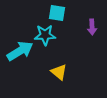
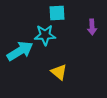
cyan square: rotated 12 degrees counterclockwise
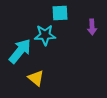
cyan square: moved 3 px right
cyan arrow: rotated 20 degrees counterclockwise
yellow triangle: moved 23 px left, 6 px down
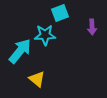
cyan square: rotated 18 degrees counterclockwise
yellow triangle: moved 1 px right, 1 px down
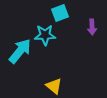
yellow triangle: moved 17 px right, 7 px down
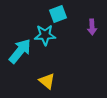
cyan square: moved 2 px left, 1 px down
yellow triangle: moved 7 px left, 5 px up
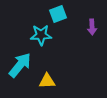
cyan star: moved 4 px left
cyan arrow: moved 14 px down
yellow triangle: rotated 42 degrees counterclockwise
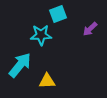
purple arrow: moved 2 px left, 2 px down; rotated 49 degrees clockwise
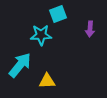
purple arrow: rotated 42 degrees counterclockwise
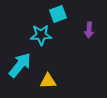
purple arrow: moved 1 px left, 1 px down
yellow triangle: moved 1 px right
